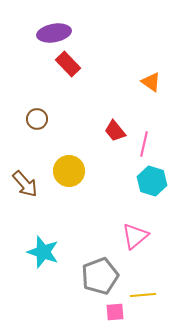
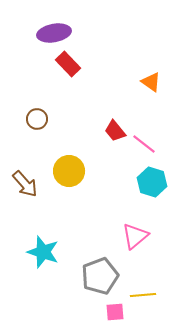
pink line: rotated 65 degrees counterclockwise
cyan hexagon: moved 1 px down
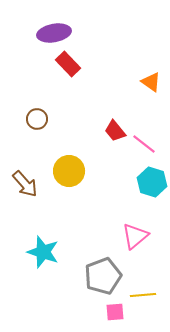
gray pentagon: moved 3 px right
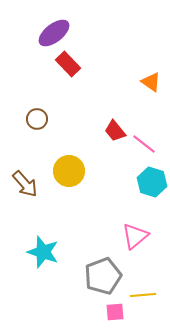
purple ellipse: rotated 28 degrees counterclockwise
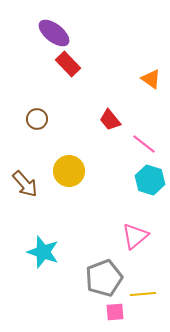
purple ellipse: rotated 76 degrees clockwise
orange triangle: moved 3 px up
red trapezoid: moved 5 px left, 11 px up
cyan hexagon: moved 2 px left, 2 px up
gray pentagon: moved 1 px right, 2 px down
yellow line: moved 1 px up
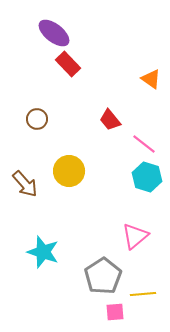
cyan hexagon: moved 3 px left, 3 px up
gray pentagon: moved 1 px left, 2 px up; rotated 12 degrees counterclockwise
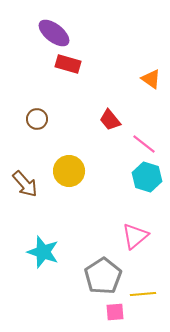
red rectangle: rotated 30 degrees counterclockwise
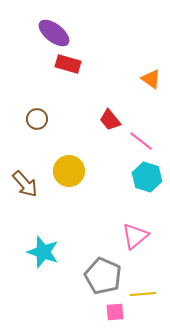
pink line: moved 3 px left, 3 px up
gray pentagon: rotated 15 degrees counterclockwise
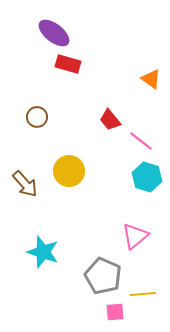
brown circle: moved 2 px up
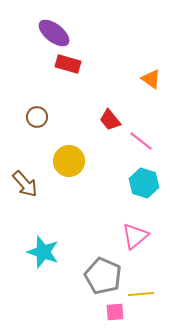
yellow circle: moved 10 px up
cyan hexagon: moved 3 px left, 6 px down
yellow line: moved 2 px left
